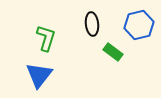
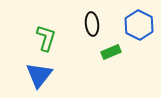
blue hexagon: rotated 20 degrees counterclockwise
green rectangle: moved 2 px left; rotated 60 degrees counterclockwise
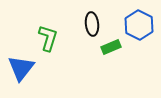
green L-shape: moved 2 px right
green rectangle: moved 5 px up
blue triangle: moved 18 px left, 7 px up
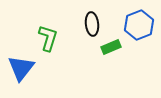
blue hexagon: rotated 12 degrees clockwise
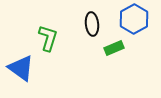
blue hexagon: moved 5 px left, 6 px up; rotated 8 degrees counterclockwise
green rectangle: moved 3 px right, 1 px down
blue triangle: rotated 32 degrees counterclockwise
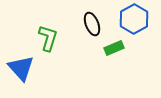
black ellipse: rotated 15 degrees counterclockwise
blue triangle: rotated 12 degrees clockwise
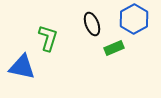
blue triangle: moved 1 px right, 1 px up; rotated 36 degrees counterclockwise
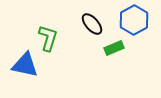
blue hexagon: moved 1 px down
black ellipse: rotated 20 degrees counterclockwise
blue triangle: moved 3 px right, 2 px up
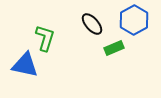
green L-shape: moved 3 px left
